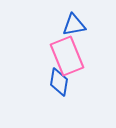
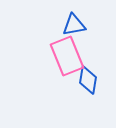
blue diamond: moved 29 px right, 2 px up
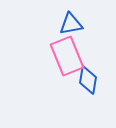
blue triangle: moved 3 px left, 1 px up
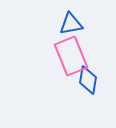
pink rectangle: moved 4 px right
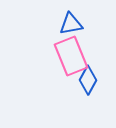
blue diamond: rotated 20 degrees clockwise
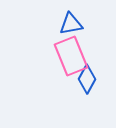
blue diamond: moved 1 px left, 1 px up
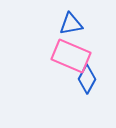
pink rectangle: rotated 45 degrees counterclockwise
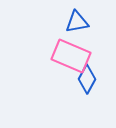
blue triangle: moved 6 px right, 2 px up
